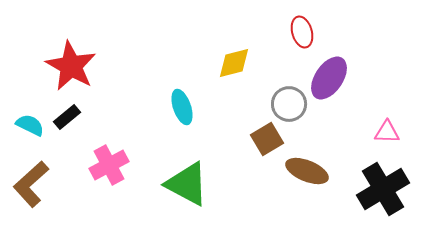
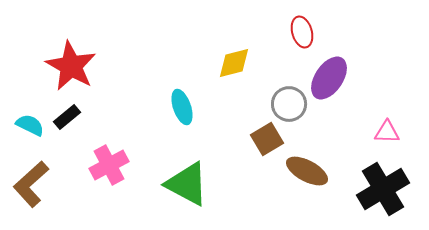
brown ellipse: rotated 6 degrees clockwise
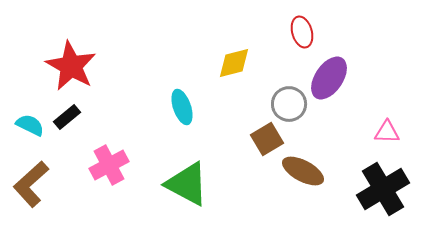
brown ellipse: moved 4 px left
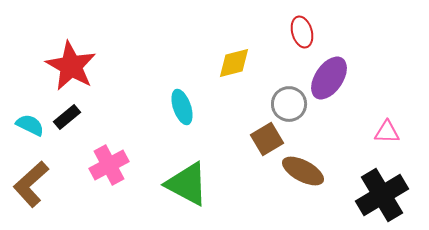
black cross: moved 1 px left, 6 px down
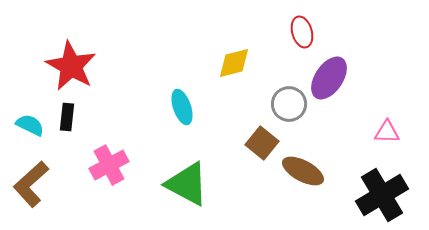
black rectangle: rotated 44 degrees counterclockwise
brown square: moved 5 px left, 4 px down; rotated 20 degrees counterclockwise
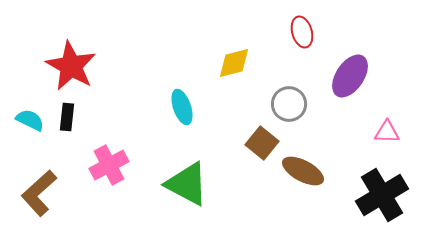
purple ellipse: moved 21 px right, 2 px up
cyan semicircle: moved 5 px up
brown L-shape: moved 8 px right, 9 px down
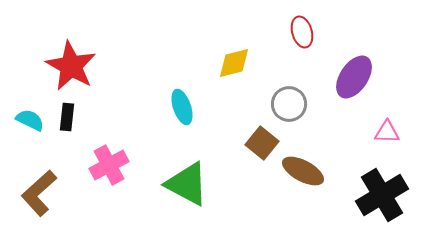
purple ellipse: moved 4 px right, 1 px down
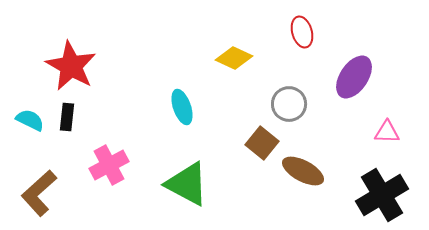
yellow diamond: moved 5 px up; rotated 39 degrees clockwise
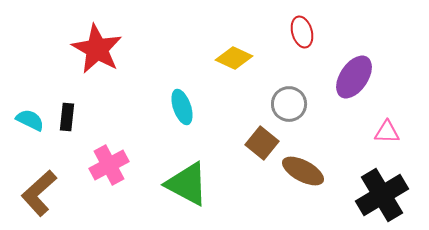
red star: moved 26 px right, 17 px up
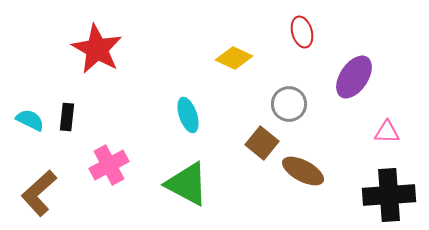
cyan ellipse: moved 6 px right, 8 px down
black cross: moved 7 px right; rotated 27 degrees clockwise
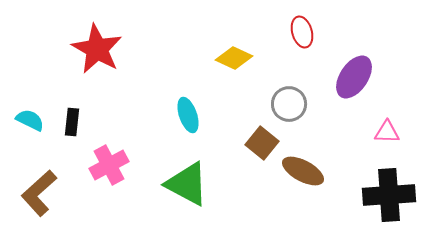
black rectangle: moved 5 px right, 5 px down
